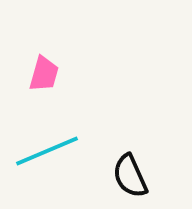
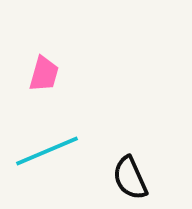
black semicircle: moved 2 px down
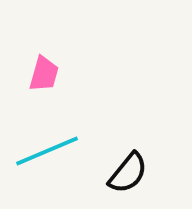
black semicircle: moved 2 px left, 5 px up; rotated 117 degrees counterclockwise
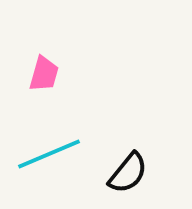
cyan line: moved 2 px right, 3 px down
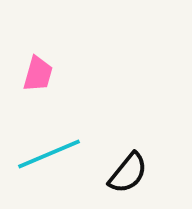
pink trapezoid: moved 6 px left
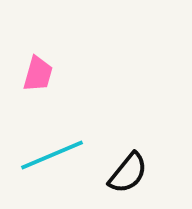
cyan line: moved 3 px right, 1 px down
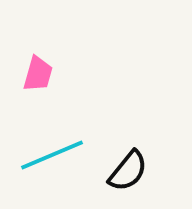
black semicircle: moved 2 px up
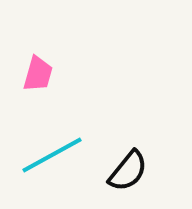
cyan line: rotated 6 degrees counterclockwise
